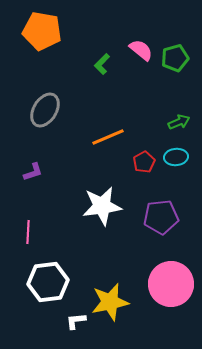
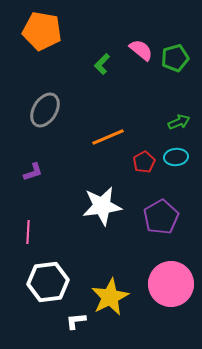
purple pentagon: rotated 24 degrees counterclockwise
yellow star: moved 5 px up; rotated 15 degrees counterclockwise
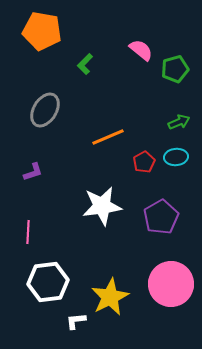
green pentagon: moved 11 px down
green L-shape: moved 17 px left
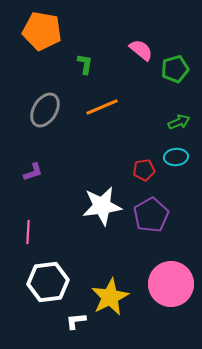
green L-shape: rotated 145 degrees clockwise
orange line: moved 6 px left, 30 px up
red pentagon: moved 8 px down; rotated 20 degrees clockwise
purple pentagon: moved 10 px left, 2 px up
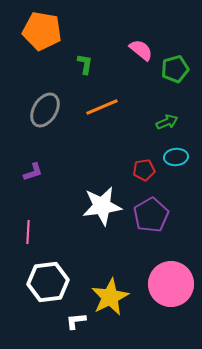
green arrow: moved 12 px left
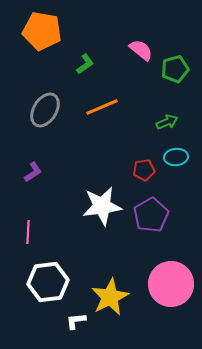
green L-shape: rotated 45 degrees clockwise
purple L-shape: rotated 15 degrees counterclockwise
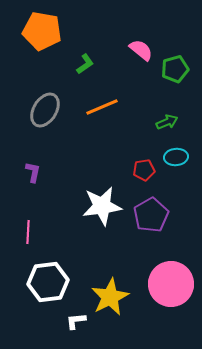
purple L-shape: rotated 45 degrees counterclockwise
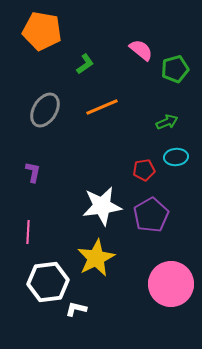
yellow star: moved 14 px left, 39 px up
white L-shape: moved 12 px up; rotated 20 degrees clockwise
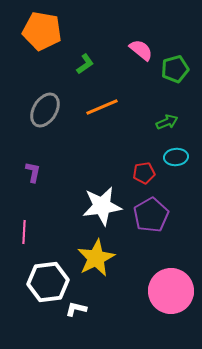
red pentagon: moved 3 px down
pink line: moved 4 px left
pink circle: moved 7 px down
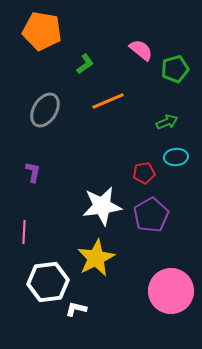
orange line: moved 6 px right, 6 px up
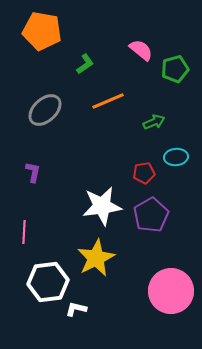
gray ellipse: rotated 16 degrees clockwise
green arrow: moved 13 px left
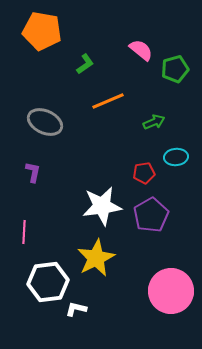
gray ellipse: moved 12 px down; rotated 68 degrees clockwise
